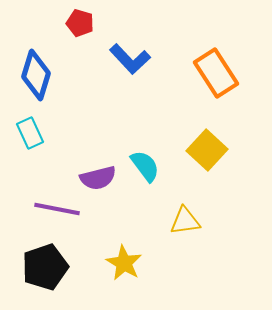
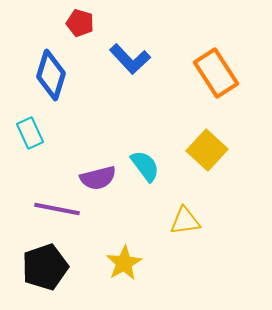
blue diamond: moved 15 px right
yellow star: rotated 12 degrees clockwise
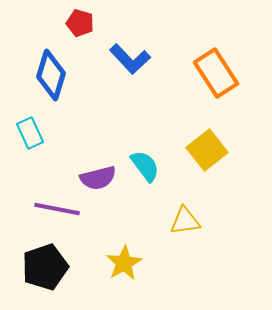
yellow square: rotated 9 degrees clockwise
